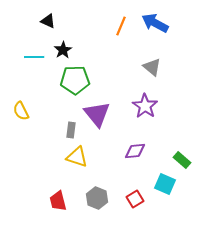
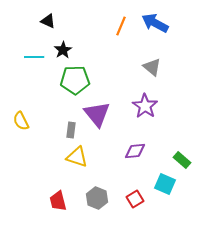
yellow semicircle: moved 10 px down
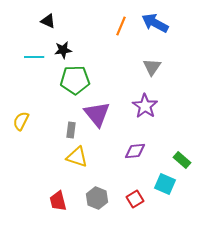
black star: rotated 24 degrees clockwise
gray triangle: rotated 24 degrees clockwise
yellow semicircle: rotated 54 degrees clockwise
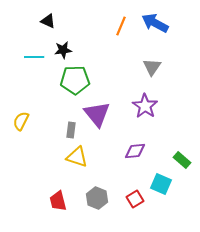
cyan square: moved 4 px left
